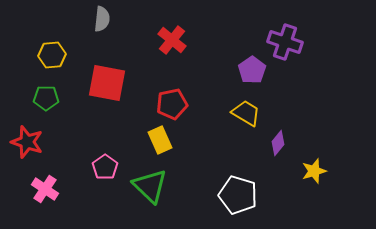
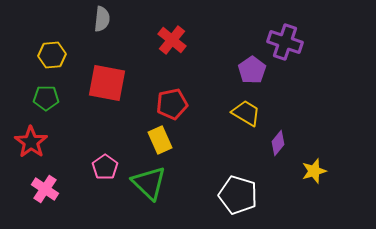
red star: moved 4 px right; rotated 16 degrees clockwise
green triangle: moved 1 px left, 3 px up
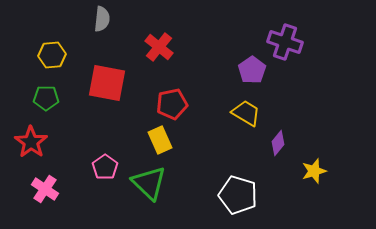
red cross: moved 13 px left, 7 px down
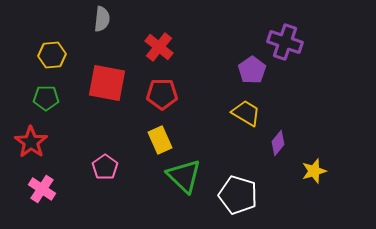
red pentagon: moved 10 px left, 10 px up; rotated 12 degrees clockwise
green triangle: moved 35 px right, 7 px up
pink cross: moved 3 px left
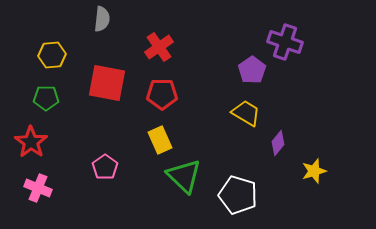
red cross: rotated 16 degrees clockwise
pink cross: moved 4 px left, 1 px up; rotated 12 degrees counterclockwise
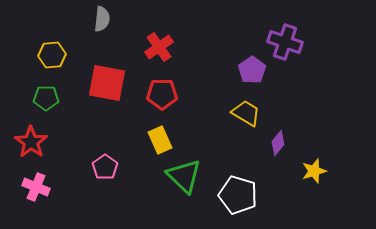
pink cross: moved 2 px left, 1 px up
